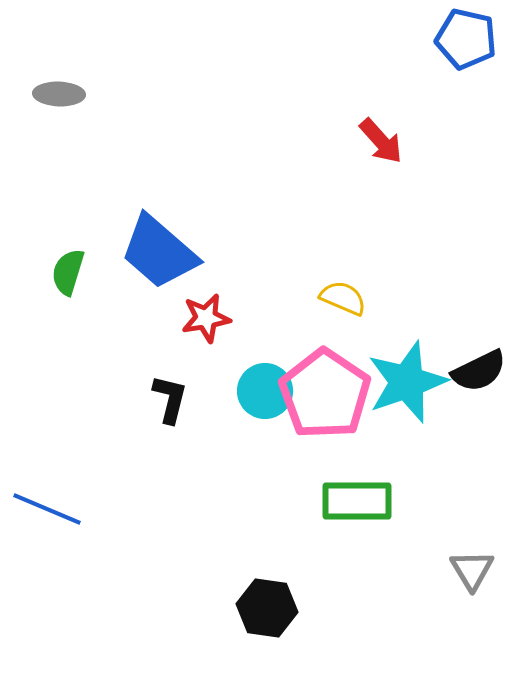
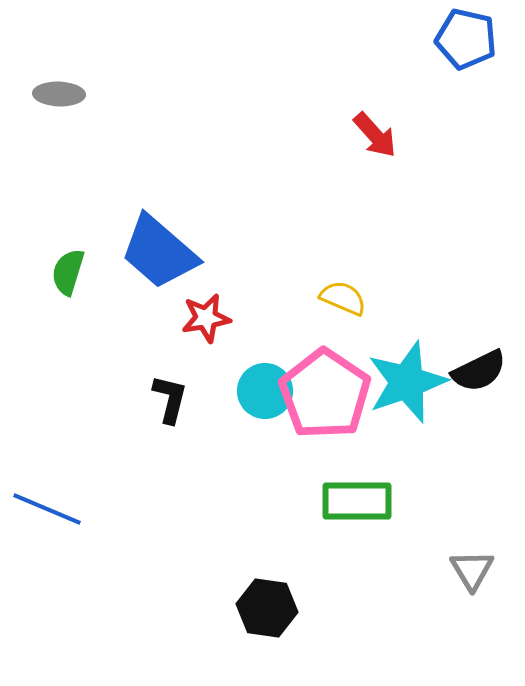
red arrow: moved 6 px left, 6 px up
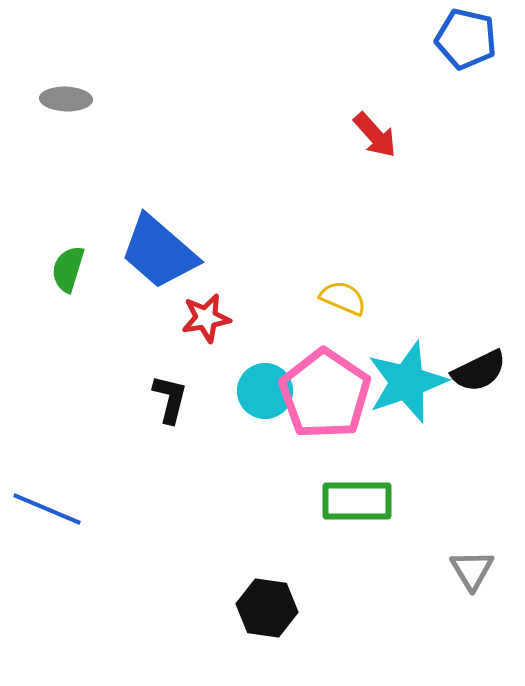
gray ellipse: moved 7 px right, 5 px down
green semicircle: moved 3 px up
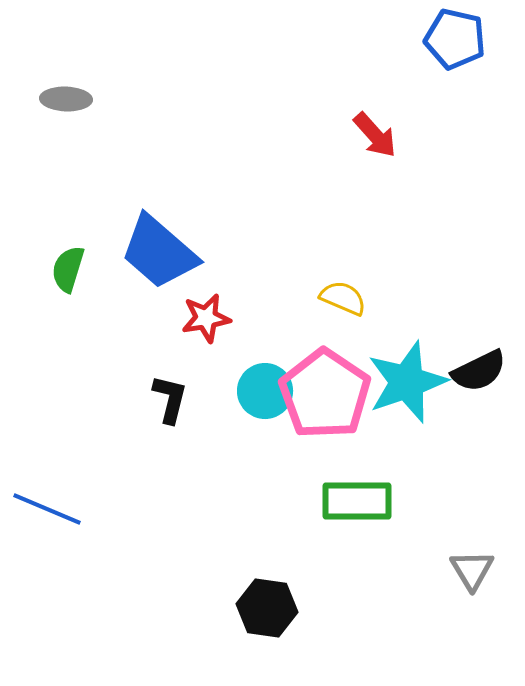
blue pentagon: moved 11 px left
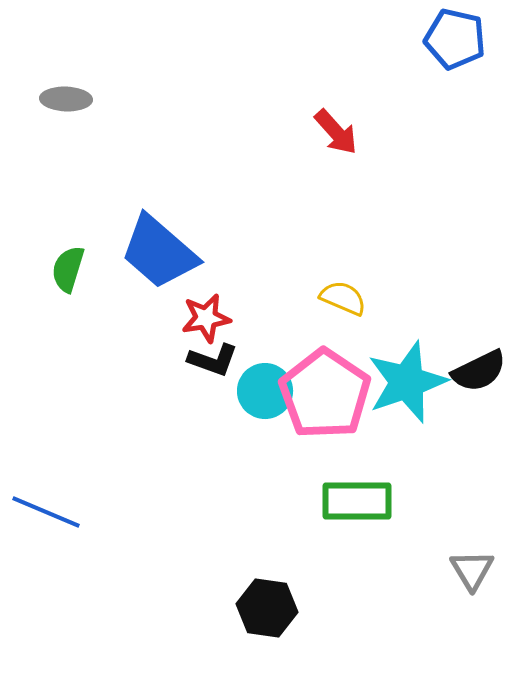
red arrow: moved 39 px left, 3 px up
black L-shape: moved 43 px right, 39 px up; rotated 96 degrees clockwise
blue line: moved 1 px left, 3 px down
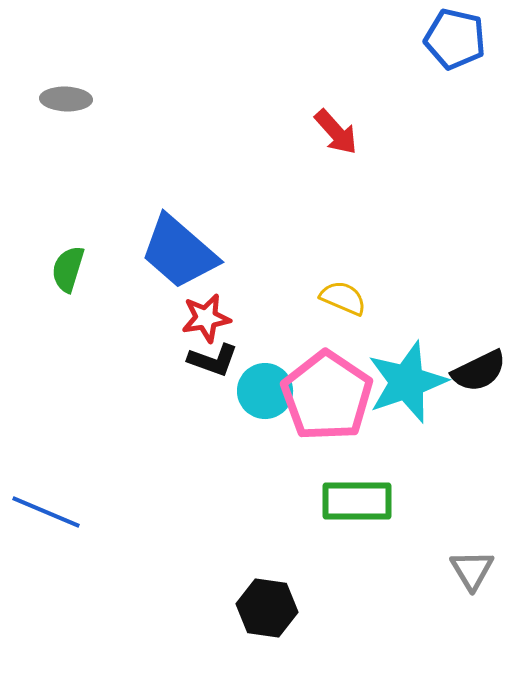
blue trapezoid: moved 20 px right
pink pentagon: moved 2 px right, 2 px down
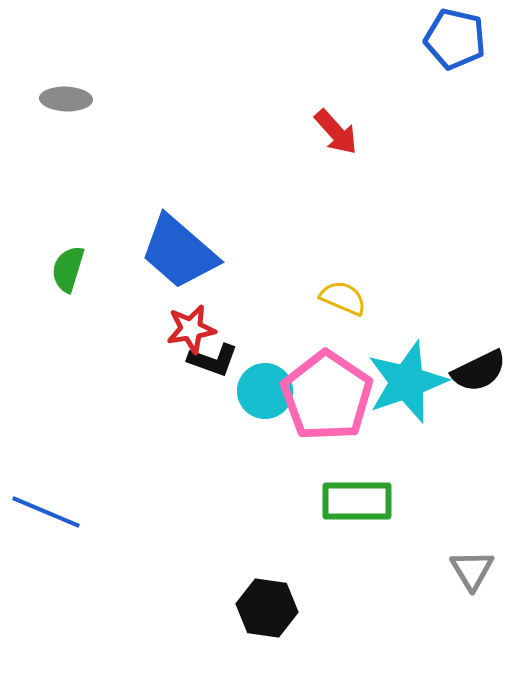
red star: moved 15 px left, 11 px down
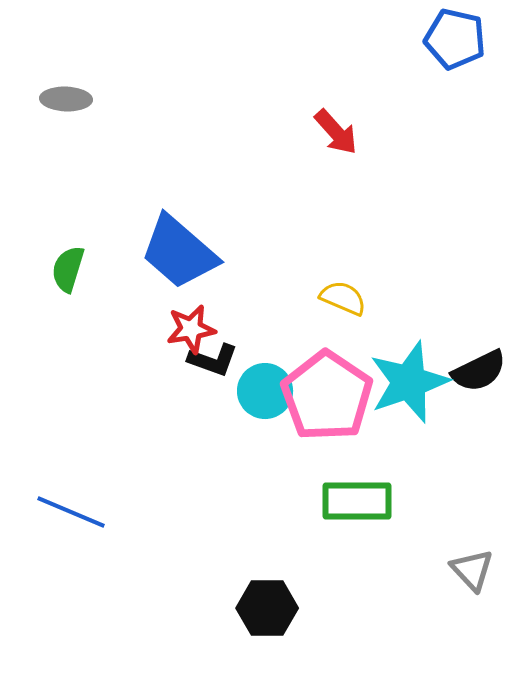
cyan star: moved 2 px right
blue line: moved 25 px right
gray triangle: rotated 12 degrees counterclockwise
black hexagon: rotated 8 degrees counterclockwise
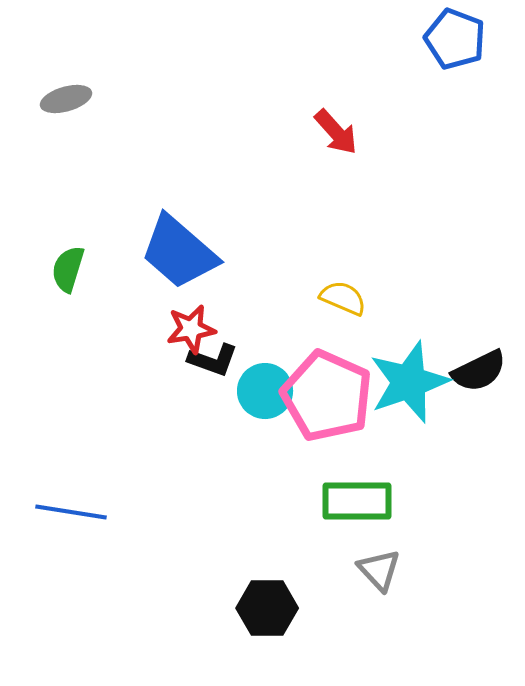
blue pentagon: rotated 8 degrees clockwise
gray ellipse: rotated 18 degrees counterclockwise
pink pentagon: rotated 10 degrees counterclockwise
blue line: rotated 14 degrees counterclockwise
gray triangle: moved 93 px left
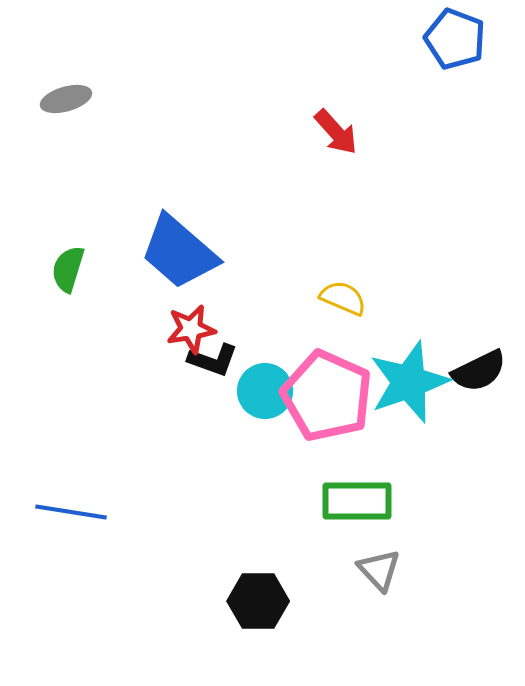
black hexagon: moved 9 px left, 7 px up
